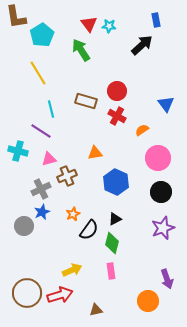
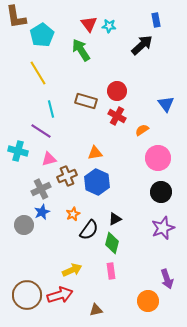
blue hexagon: moved 19 px left
gray circle: moved 1 px up
brown circle: moved 2 px down
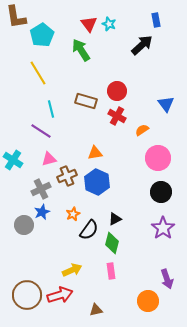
cyan star: moved 2 px up; rotated 16 degrees clockwise
cyan cross: moved 5 px left, 9 px down; rotated 18 degrees clockwise
purple star: rotated 15 degrees counterclockwise
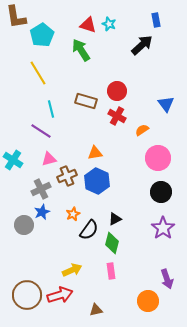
red triangle: moved 1 px left, 1 px down; rotated 36 degrees counterclockwise
blue hexagon: moved 1 px up
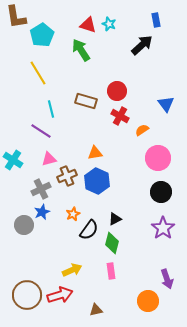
red cross: moved 3 px right
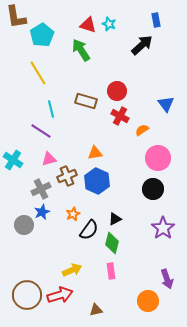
black circle: moved 8 px left, 3 px up
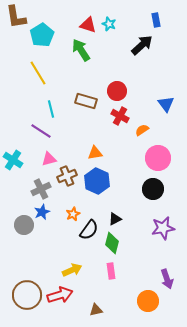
purple star: rotated 25 degrees clockwise
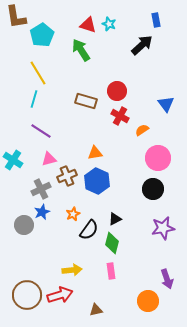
cyan line: moved 17 px left, 10 px up; rotated 30 degrees clockwise
yellow arrow: rotated 18 degrees clockwise
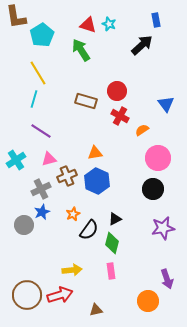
cyan cross: moved 3 px right; rotated 24 degrees clockwise
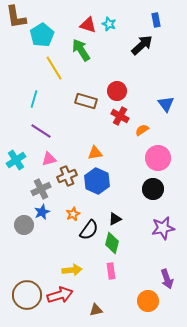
yellow line: moved 16 px right, 5 px up
